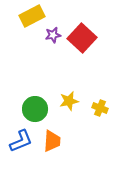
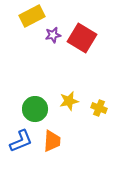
red square: rotated 12 degrees counterclockwise
yellow cross: moved 1 px left
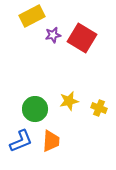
orange trapezoid: moved 1 px left
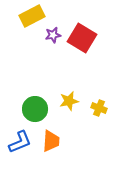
blue L-shape: moved 1 px left, 1 px down
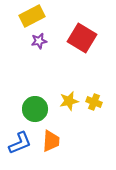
purple star: moved 14 px left, 6 px down
yellow cross: moved 5 px left, 6 px up
blue L-shape: moved 1 px down
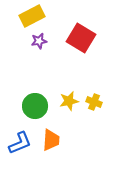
red square: moved 1 px left
green circle: moved 3 px up
orange trapezoid: moved 1 px up
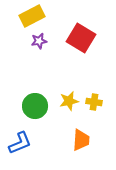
yellow cross: rotated 14 degrees counterclockwise
orange trapezoid: moved 30 px right
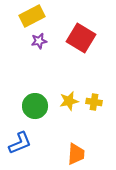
orange trapezoid: moved 5 px left, 14 px down
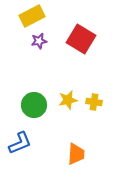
red square: moved 1 px down
yellow star: moved 1 px left, 1 px up
green circle: moved 1 px left, 1 px up
